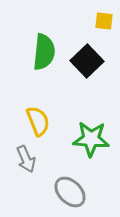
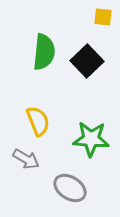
yellow square: moved 1 px left, 4 px up
gray arrow: rotated 36 degrees counterclockwise
gray ellipse: moved 4 px up; rotated 12 degrees counterclockwise
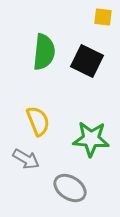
black square: rotated 20 degrees counterclockwise
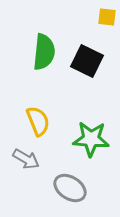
yellow square: moved 4 px right
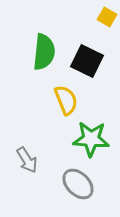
yellow square: rotated 24 degrees clockwise
yellow semicircle: moved 28 px right, 21 px up
gray arrow: moved 1 px right, 1 px down; rotated 28 degrees clockwise
gray ellipse: moved 8 px right, 4 px up; rotated 12 degrees clockwise
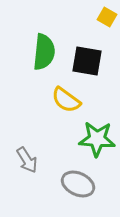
black square: rotated 16 degrees counterclockwise
yellow semicircle: rotated 148 degrees clockwise
green star: moved 6 px right
gray ellipse: rotated 20 degrees counterclockwise
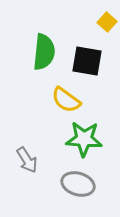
yellow square: moved 5 px down; rotated 12 degrees clockwise
green star: moved 13 px left
gray ellipse: rotated 8 degrees counterclockwise
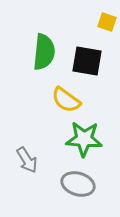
yellow square: rotated 24 degrees counterclockwise
